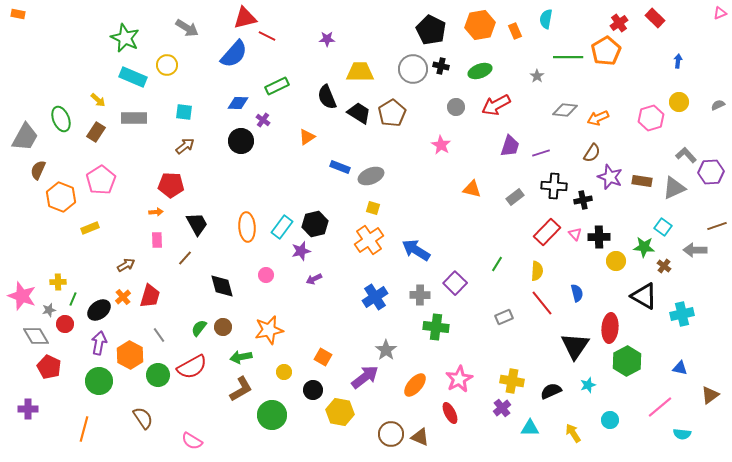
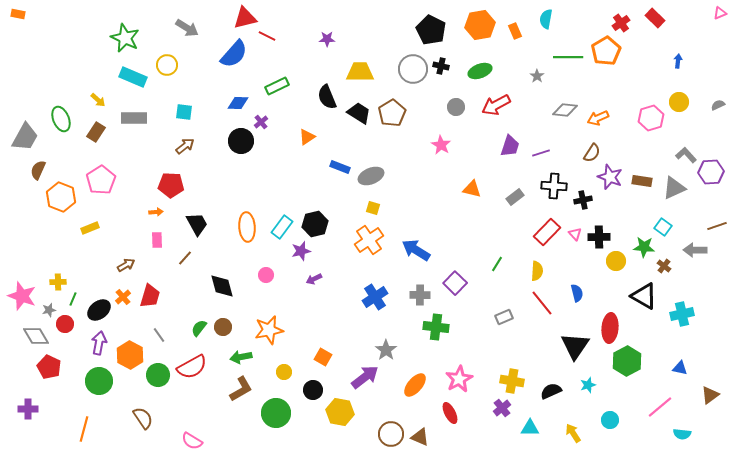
red cross at (619, 23): moved 2 px right
purple cross at (263, 120): moved 2 px left, 2 px down; rotated 16 degrees clockwise
green circle at (272, 415): moved 4 px right, 2 px up
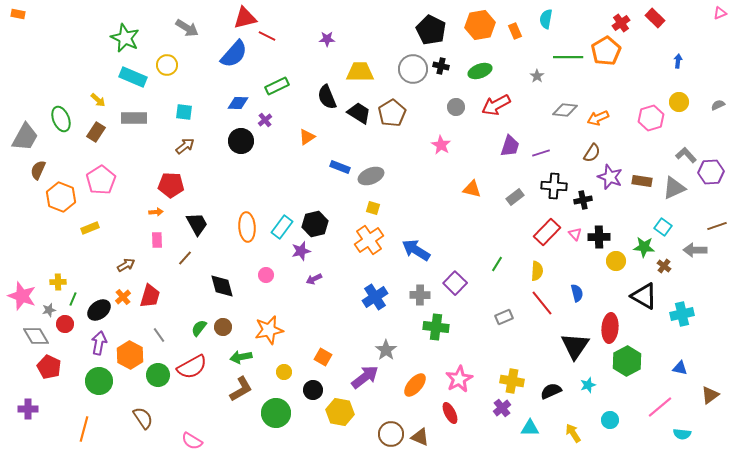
purple cross at (261, 122): moved 4 px right, 2 px up
